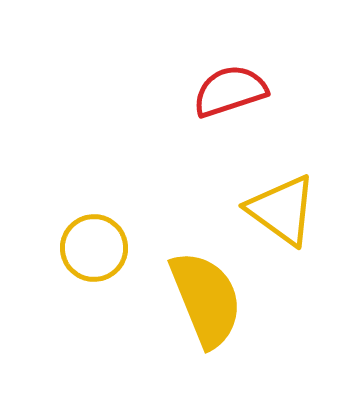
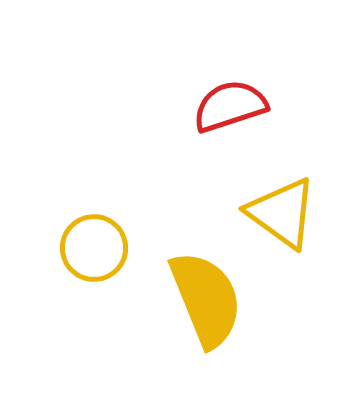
red semicircle: moved 15 px down
yellow triangle: moved 3 px down
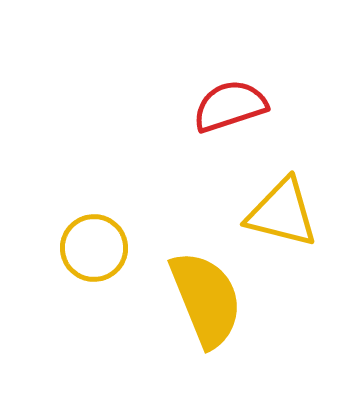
yellow triangle: rotated 22 degrees counterclockwise
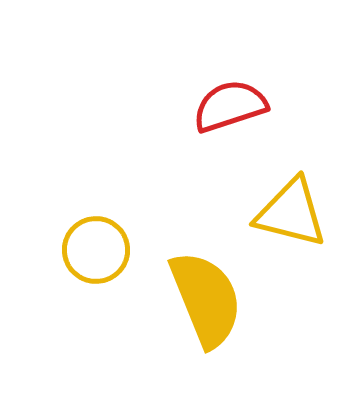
yellow triangle: moved 9 px right
yellow circle: moved 2 px right, 2 px down
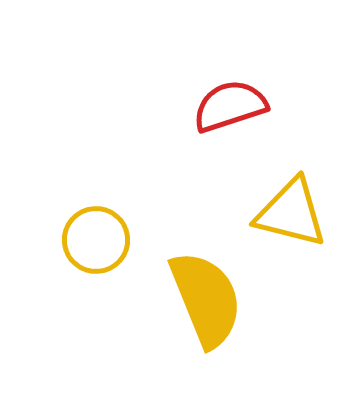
yellow circle: moved 10 px up
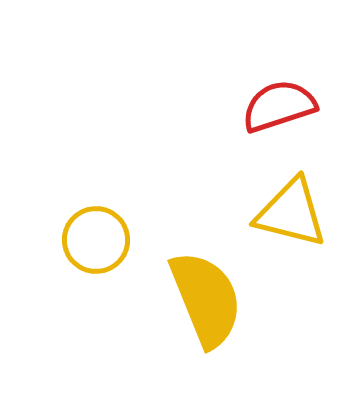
red semicircle: moved 49 px right
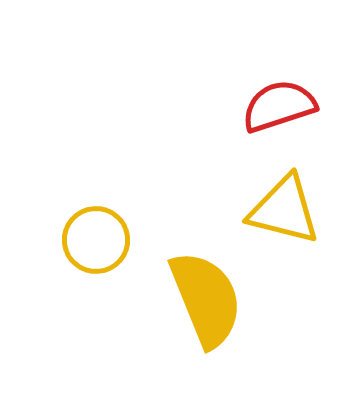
yellow triangle: moved 7 px left, 3 px up
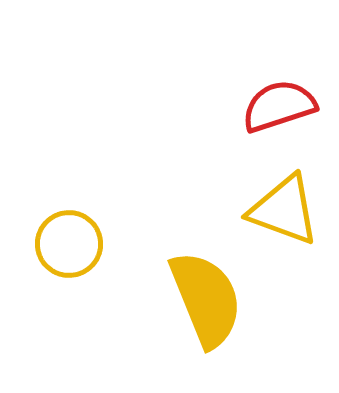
yellow triangle: rotated 6 degrees clockwise
yellow circle: moved 27 px left, 4 px down
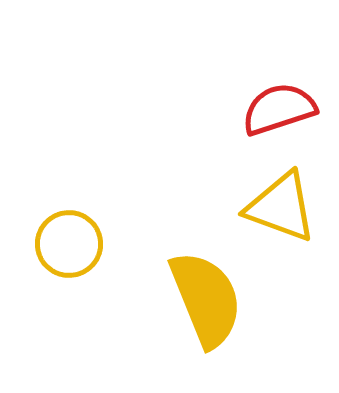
red semicircle: moved 3 px down
yellow triangle: moved 3 px left, 3 px up
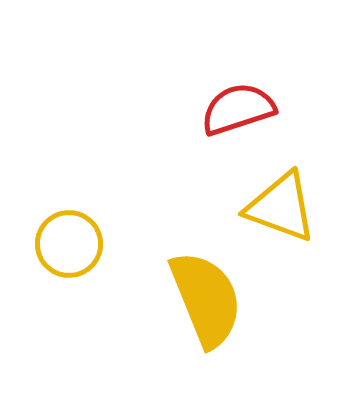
red semicircle: moved 41 px left
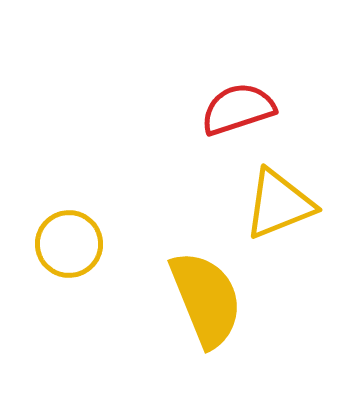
yellow triangle: moved 2 px left, 3 px up; rotated 42 degrees counterclockwise
